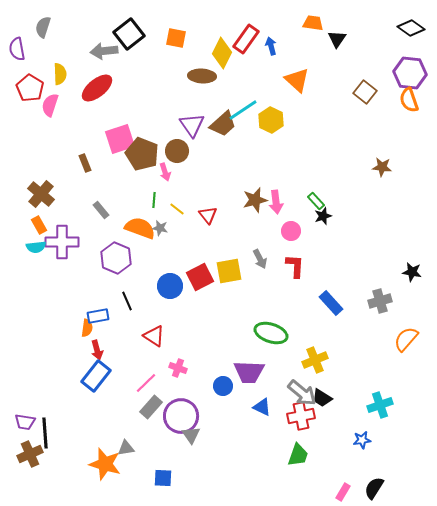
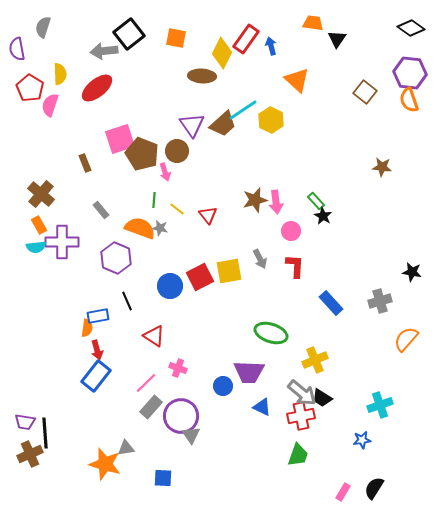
black star at (323, 216): rotated 24 degrees counterclockwise
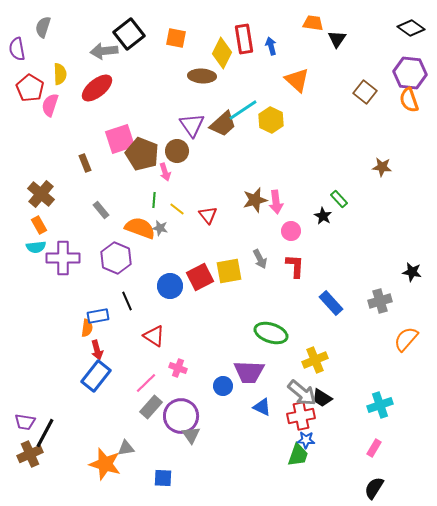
red rectangle at (246, 39): moved 2 px left; rotated 44 degrees counterclockwise
green rectangle at (316, 201): moved 23 px right, 2 px up
purple cross at (62, 242): moved 1 px right, 16 px down
black line at (45, 433): rotated 32 degrees clockwise
blue star at (362, 440): moved 56 px left; rotated 12 degrees clockwise
pink rectangle at (343, 492): moved 31 px right, 44 px up
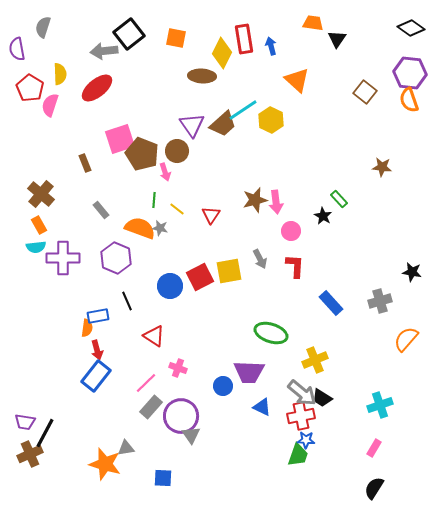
red triangle at (208, 215): moved 3 px right; rotated 12 degrees clockwise
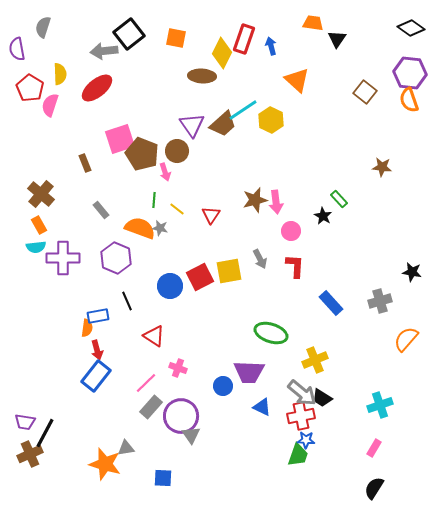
red rectangle at (244, 39): rotated 28 degrees clockwise
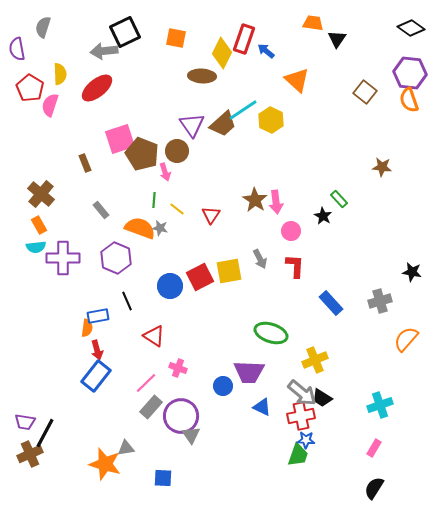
black square at (129, 34): moved 4 px left, 2 px up; rotated 12 degrees clockwise
blue arrow at (271, 46): moved 5 px left, 5 px down; rotated 36 degrees counterclockwise
brown star at (255, 200): rotated 25 degrees counterclockwise
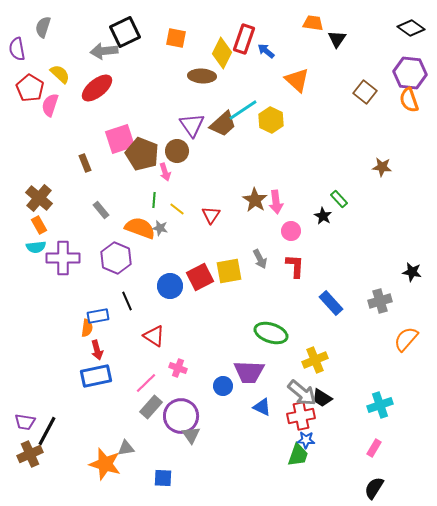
yellow semicircle at (60, 74): rotated 45 degrees counterclockwise
brown cross at (41, 194): moved 2 px left, 4 px down
blue rectangle at (96, 376): rotated 40 degrees clockwise
black line at (45, 433): moved 2 px right, 2 px up
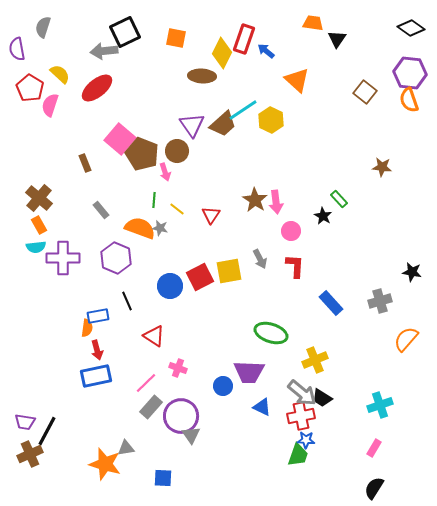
pink square at (120, 139): rotated 32 degrees counterclockwise
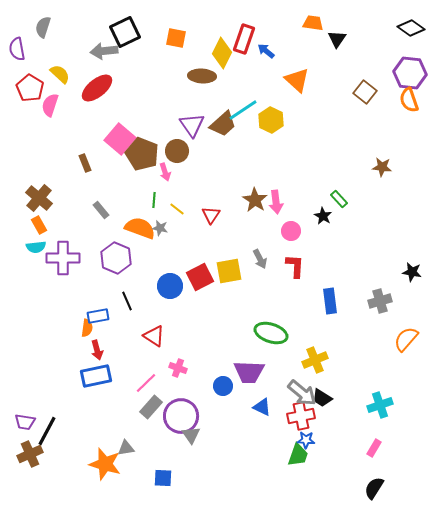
blue rectangle at (331, 303): moved 1 px left, 2 px up; rotated 35 degrees clockwise
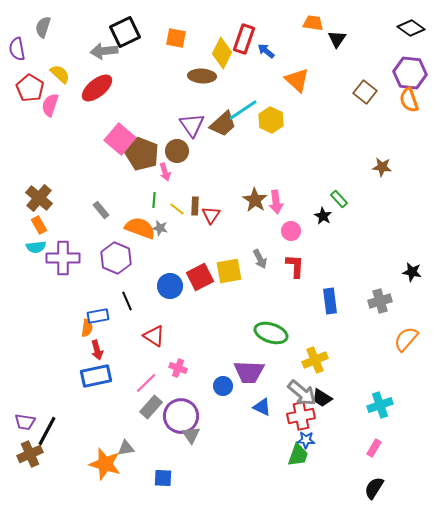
brown rectangle at (85, 163): moved 110 px right, 43 px down; rotated 24 degrees clockwise
